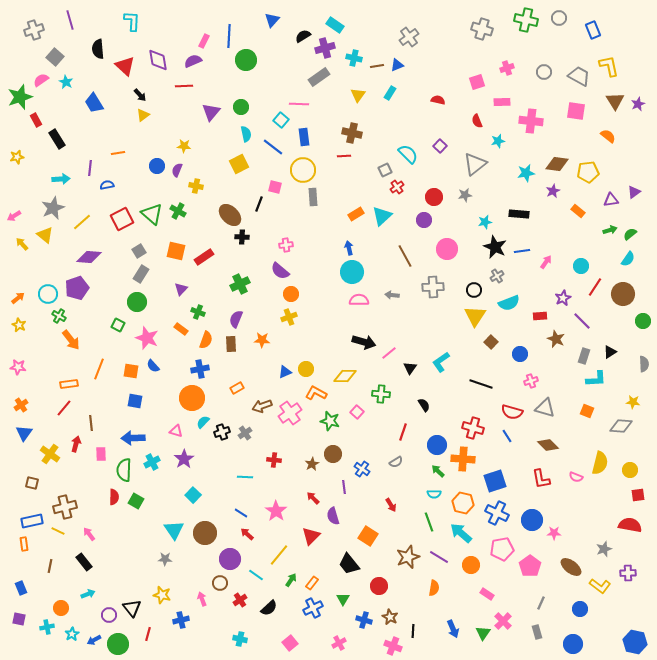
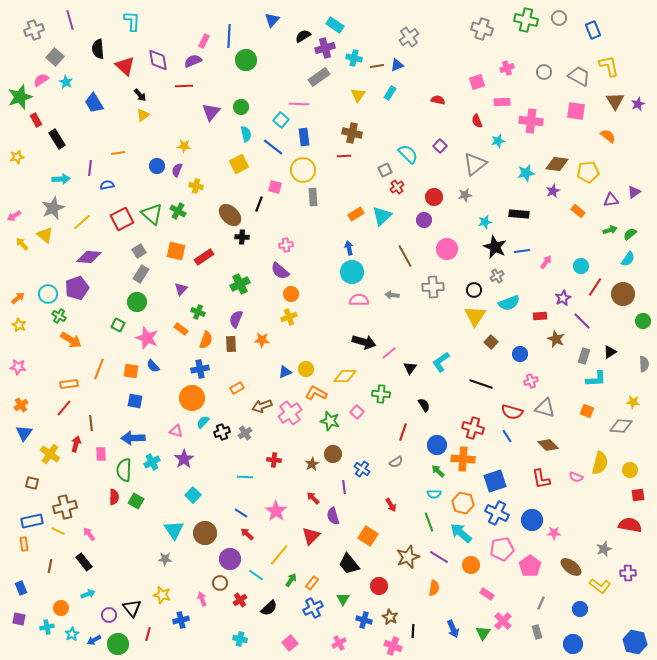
orange arrow at (71, 340): rotated 20 degrees counterclockwise
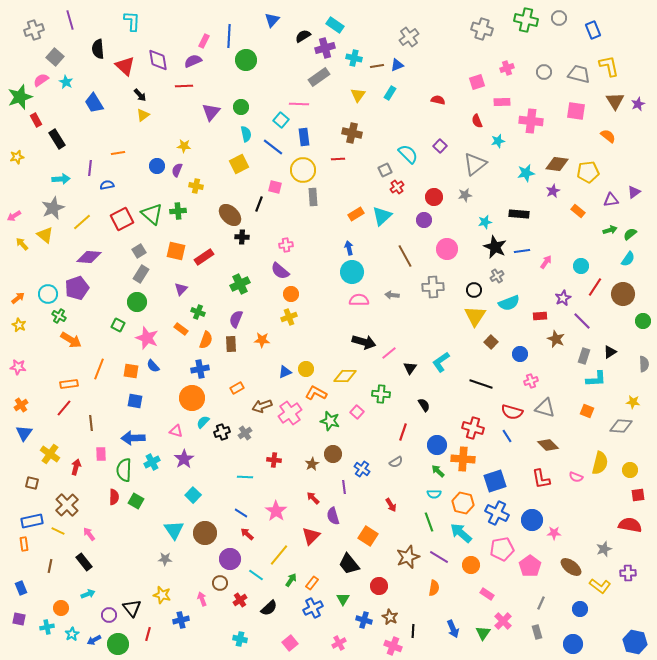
gray trapezoid at (579, 76): moved 2 px up; rotated 15 degrees counterclockwise
red line at (344, 156): moved 6 px left, 3 px down
green cross at (178, 211): rotated 35 degrees counterclockwise
red arrow at (76, 444): moved 23 px down
brown cross at (65, 507): moved 2 px right, 2 px up; rotated 30 degrees counterclockwise
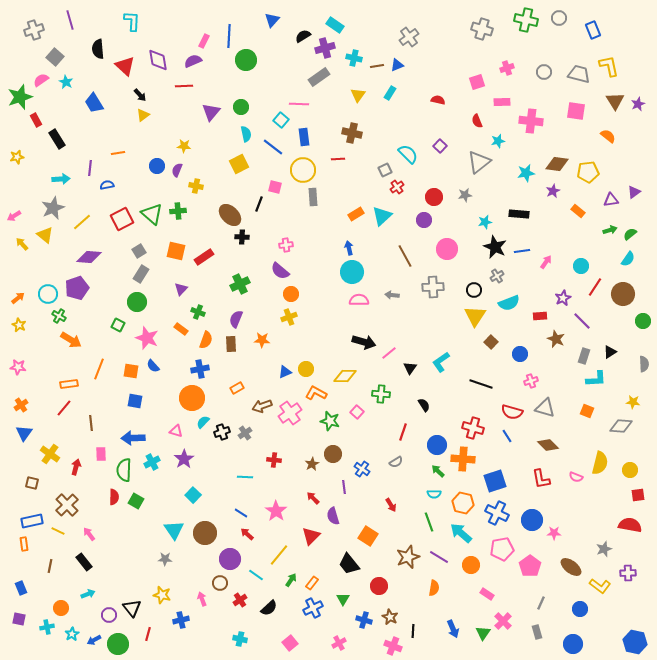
gray triangle at (475, 164): moved 4 px right, 2 px up
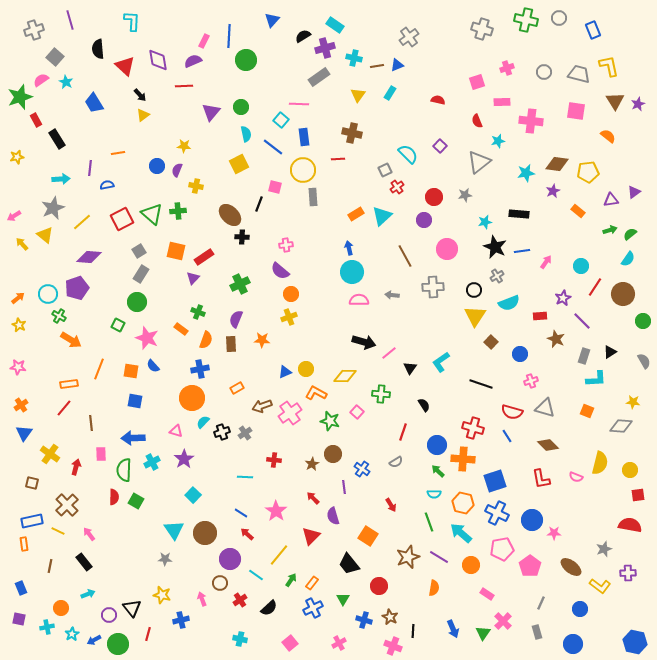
purple triangle at (181, 289): moved 12 px right, 11 px up
gray semicircle at (644, 364): moved 3 px up; rotated 28 degrees counterclockwise
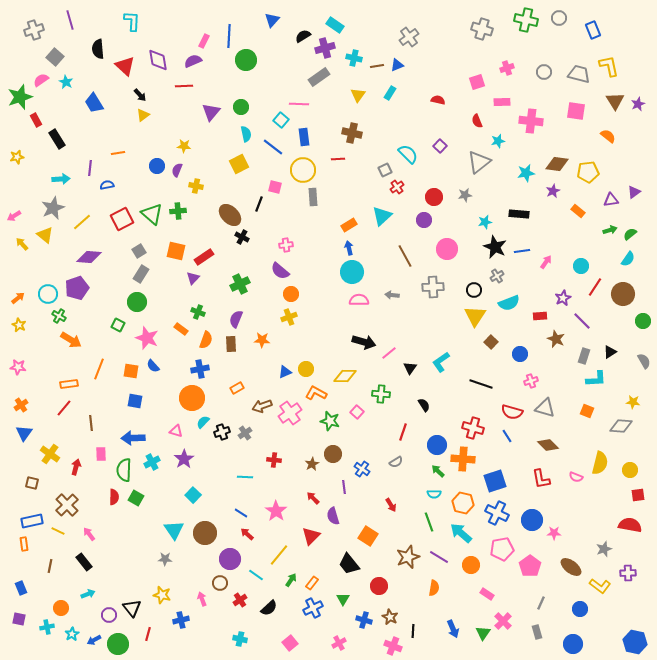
orange rectangle at (356, 214): moved 7 px left, 11 px down
black cross at (242, 237): rotated 24 degrees clockwise
green square at (136, 501): moved 3 px up
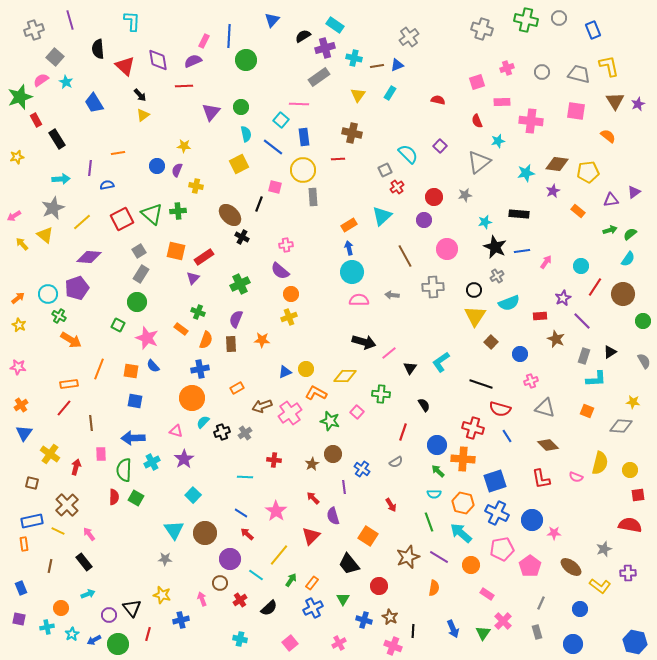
gray circle at (544, 72): moved 2 px left
red semicircle at (512, 412): moved 12 px left, 3 px up
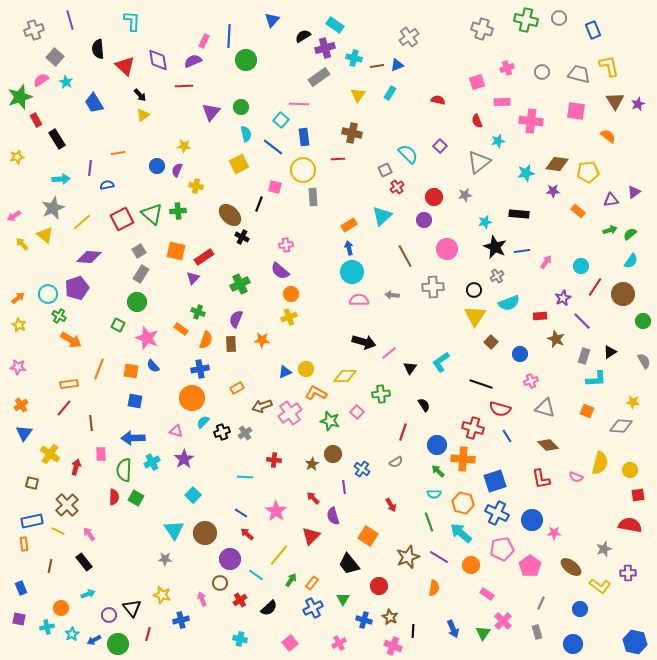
purple star at (553, 191): rotated 24 degrees clockwise
cyan semicircle at (628, 259): moved 3 px right, 2 px down
green cross at (381, 394): rotated 12 degrees counterclockwise
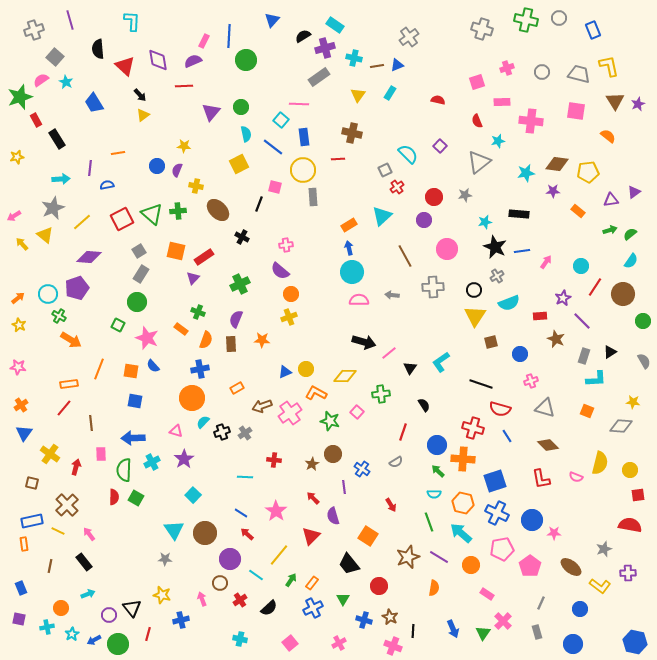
brown ellipse at (230, 215): moved 12 px left, 5 px up
brown square at (491, 342): rotated 32 degrees clockwise
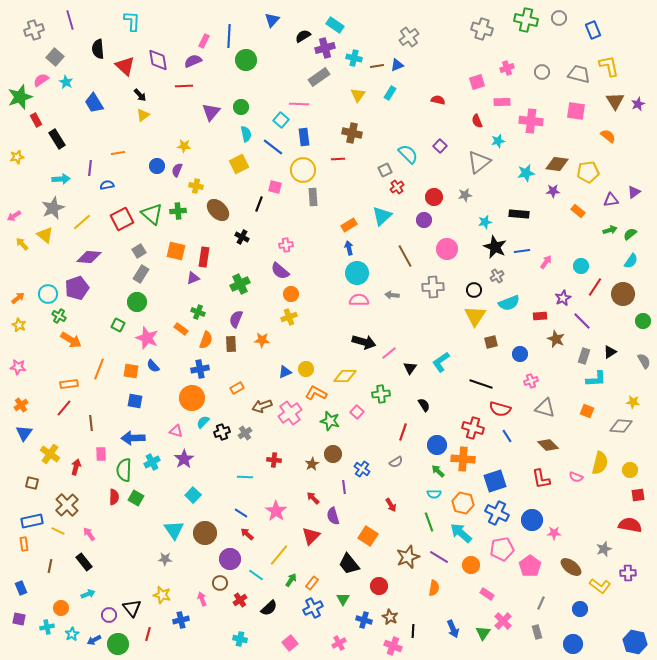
red rectangle at (204, 257): rotated 48 degrees counterclockwise
cyan circle at (352, 272): moved 5 px right, 1 px down
purple triangle at (193, 278): rotated 24 degrees clockwise
